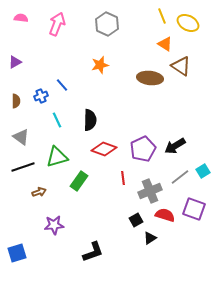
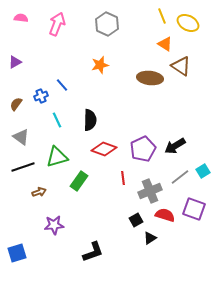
brown semicircle: moved 3 px down; rotated 144 degrees counterclockwise
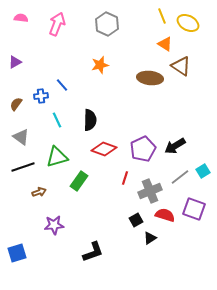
blue cross: rotated 16 degrees clockwise
red line: moved 2 px right; rotated 24 degrees clockwise
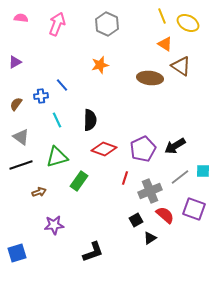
black line: moved 2 px left, 2 px up
cyan square: rotated 32 degrees clockwise
red semicircle: rotated 24 degrees clockwise
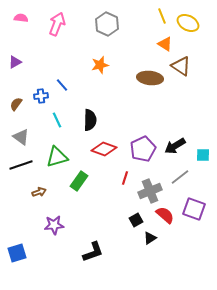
cyan square: moved 16 px up
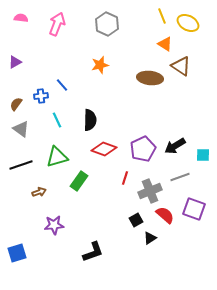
gray triangle: moved 8 px up
gray line: rotated 18 degrees clockwise
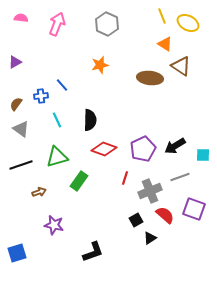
purple star: rotated 18 degrees clockwise
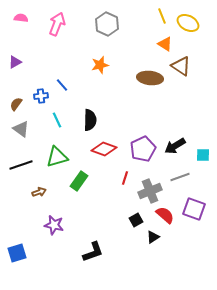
black triangle: moved 3 px right, 1 px up
